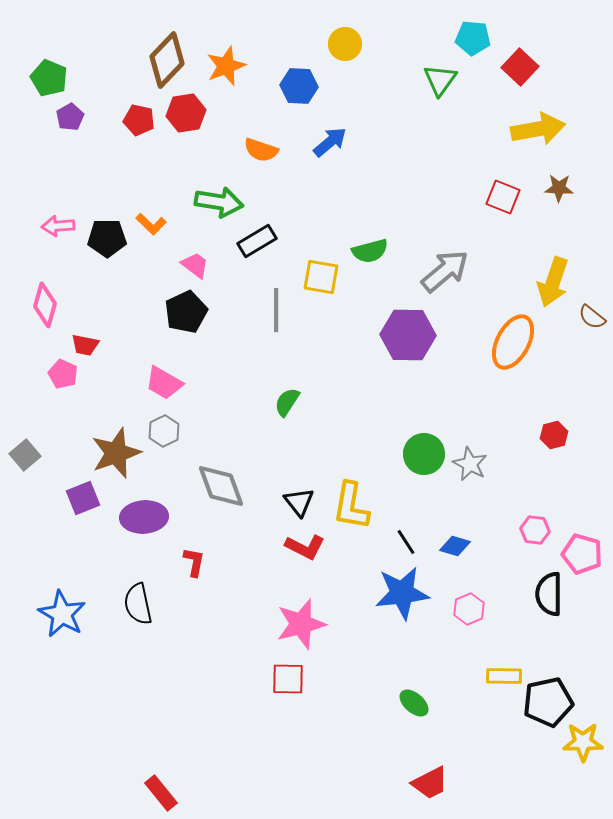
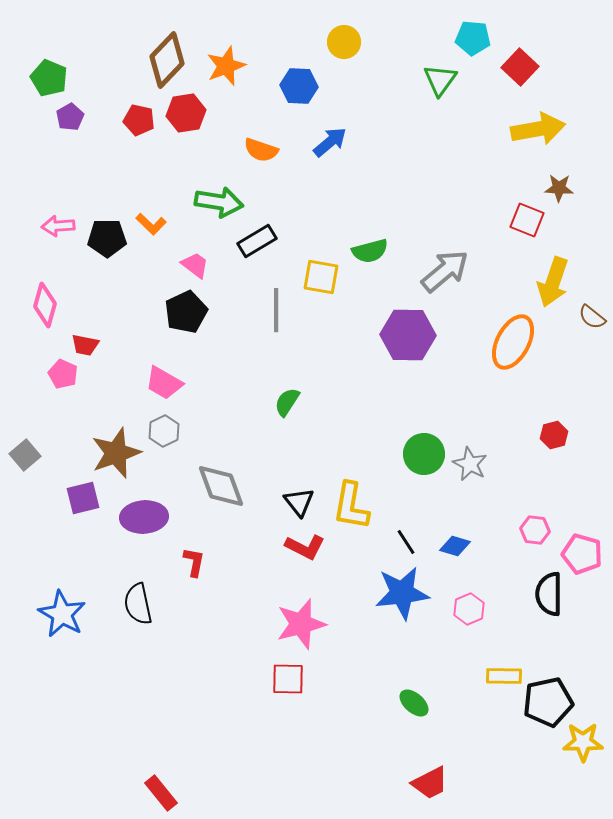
yellow circle at (345, 44): moved 1 px left, 2 px up
red square at (503, 197): moved 24 px right, 23 px down
purple square at (83, 498): rotated 8 degrees clockwise
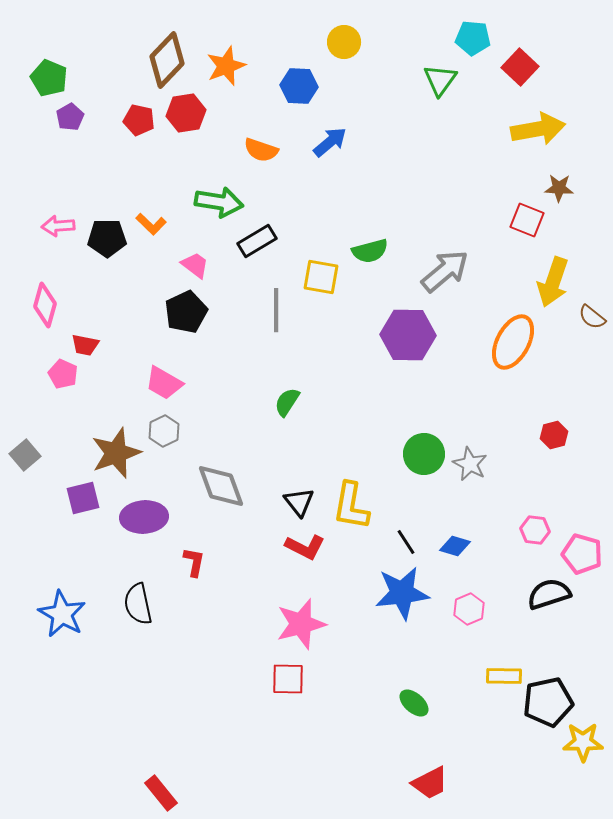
black semicircle at (549, 594): rotated 72 degrees clockwise
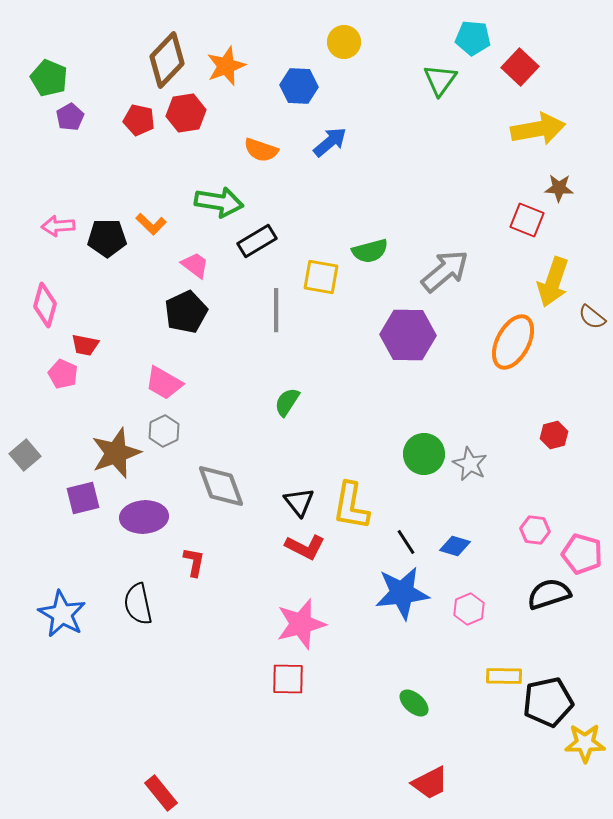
yellow star at (583, 742): moved 2 px right, 1 px down
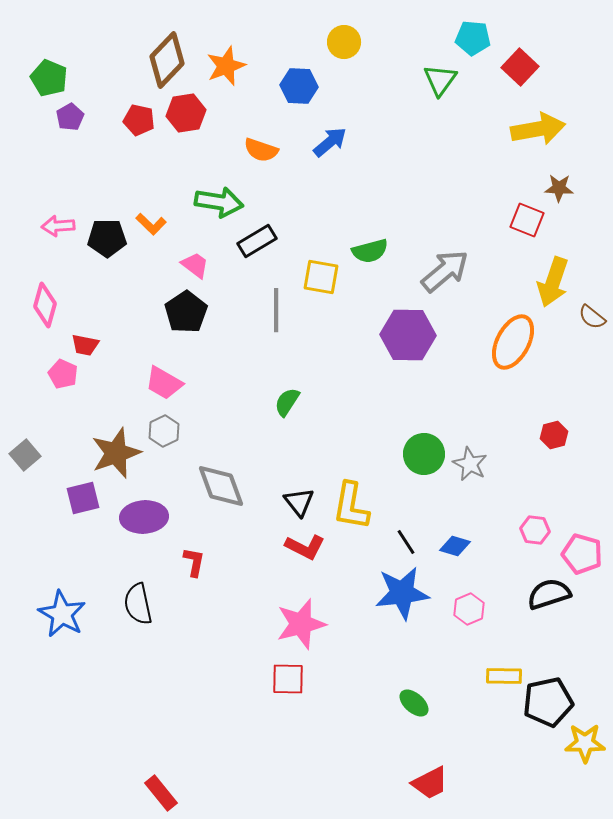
black pentagon at (186, 312): rotated 9 degrees counterclockwise
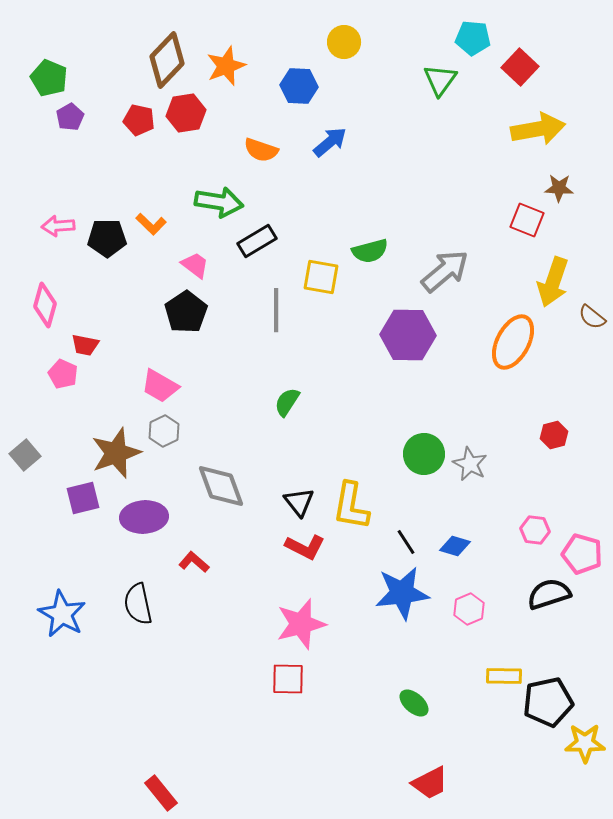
pink trapezoid at (164, 383): moved 4 px left, 3 px down
red L-shape at (194, 562): rotated 60 degrees counterclockwise
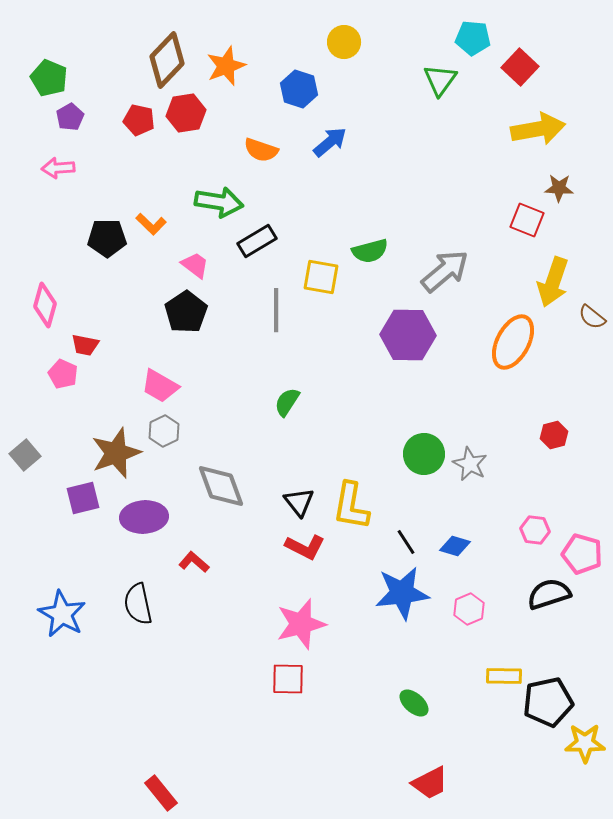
blue hexagon at (299, 86): moved 3 px down; rotated 15 degrees clockwise
pink arrow at (58, 226): moved 58 px up
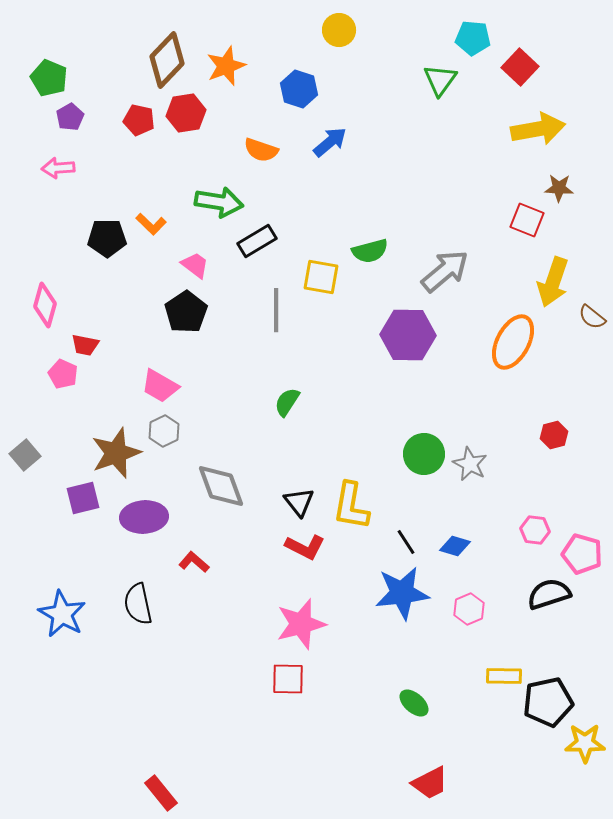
yellow circle at (344, 42): moved 5 px left, 12 px up
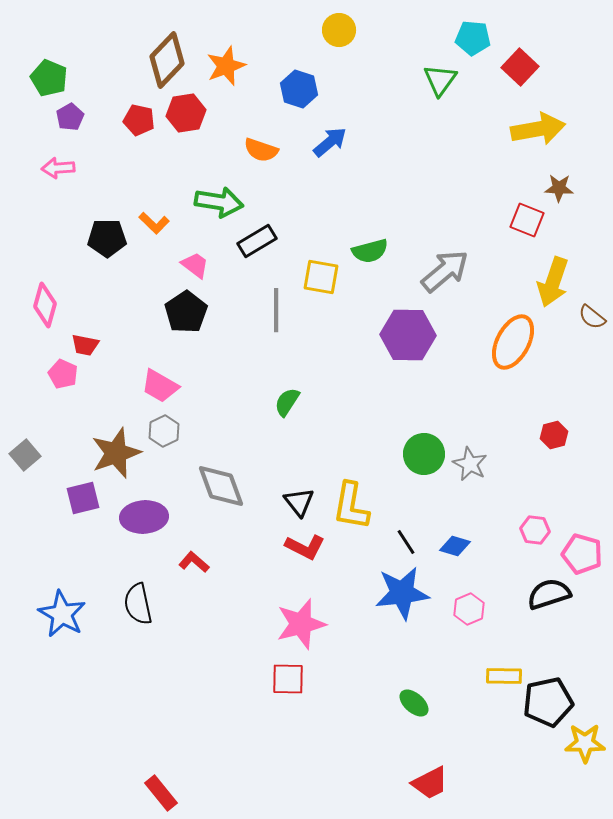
orange L-shape at (151, 224): moved 3 px right, 1 px up
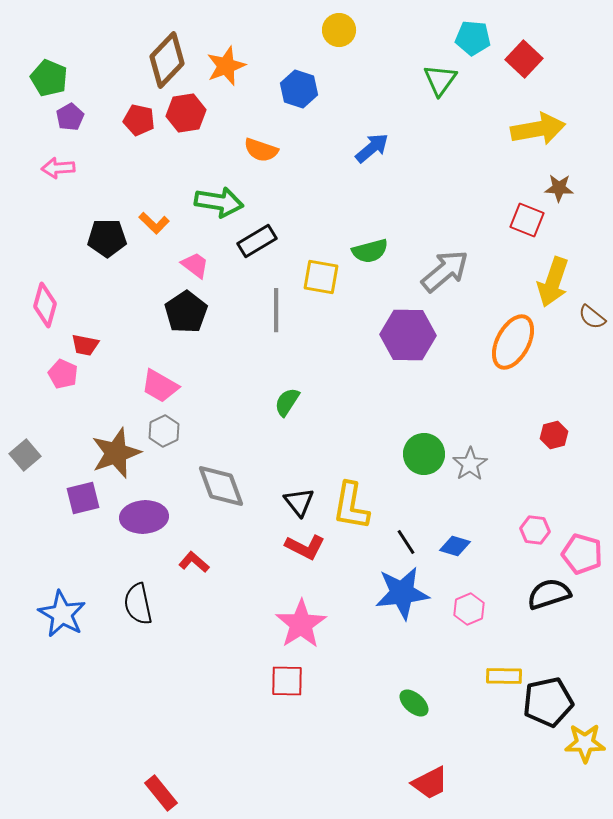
red square at (520, 67): moved 4 px right, 8 px up
blue arrow at (330, 142): moved 42 px right, 6 px down
gray star at (470, 464): rotated 12 degrees clockwise
pink star at (301, 624): rotated 18 degrees counterclockwise
red square at (288, 679): moved 1 px left, 2 px down
